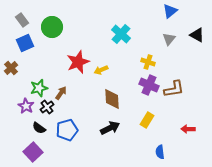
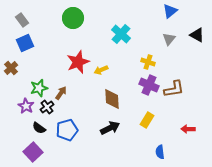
green circle: moved 21 px right, 9 px up
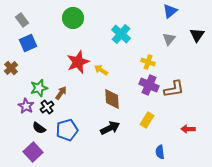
black triangle: rotated 35 degrees clockwise
blue square: moved 3 px right
yellow arrow: rotated 56 degrees clockwise
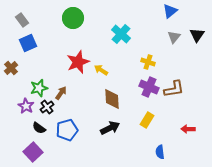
gray triangle: moved 5 px right, 2 px up
purple cross: moved 2 px down
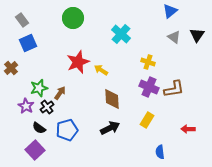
gray triangle: rotated 32 degrees counterclockwise
brown arrow: moved 1 px left
purple square: moved 2 px right, 2 px up
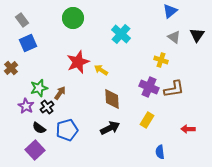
yellow cross: moved 13 px right, 2 px up
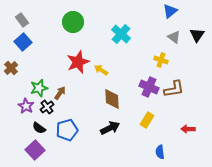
green circle: moved 4 px down
blue square: moved 5 px left, 1 px up; rotated 18 degrees counterclockwise
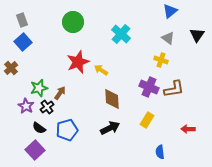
gray rectangle: rotated 16 degrees clockwise
gray triangle: moved 6 px left, 1 px down
